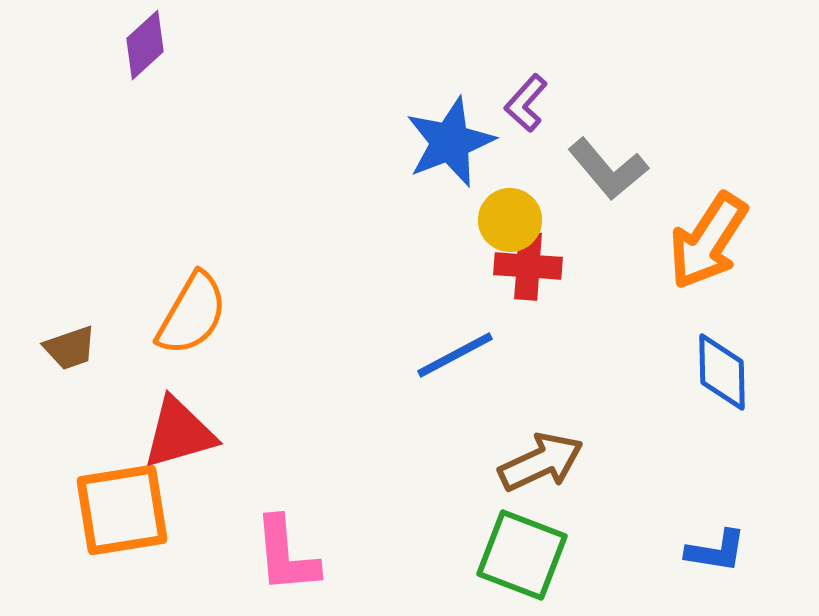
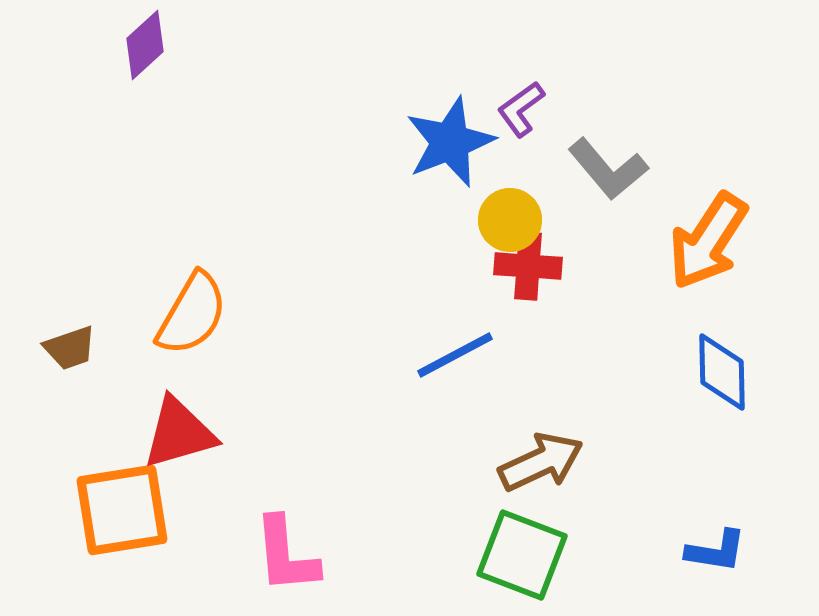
purple L-shape: moved 5 px left, 6 px down; rotated 12 degrees clockwise
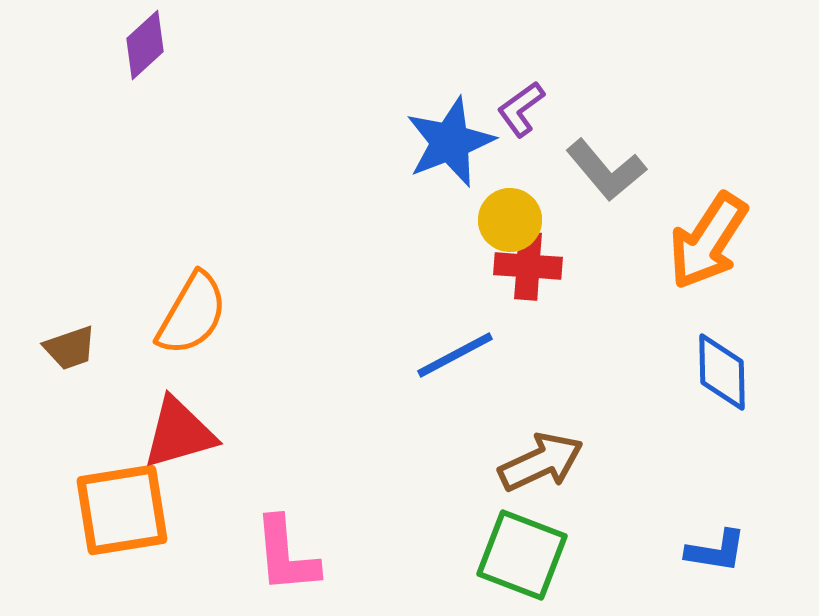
gray L-shape: moved 2 px left, 1 px down
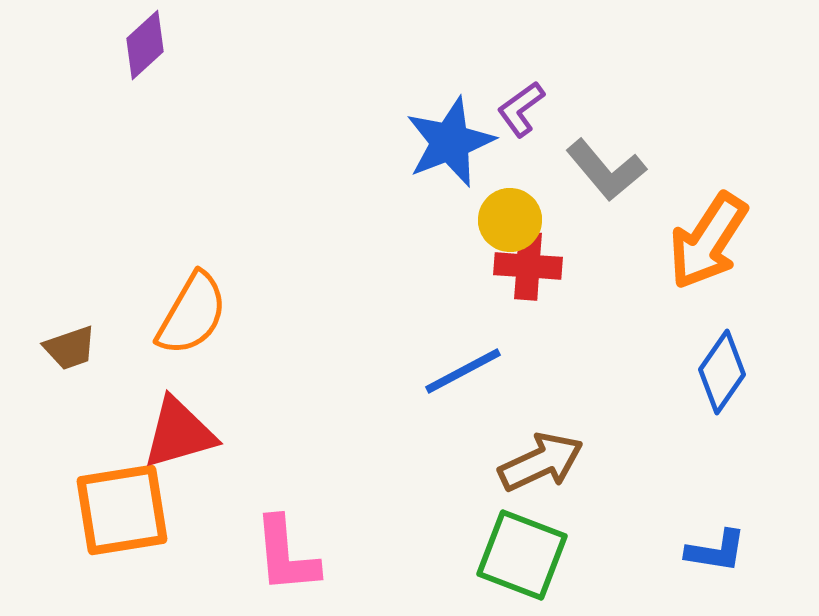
blue line: moved 8 px right, 16 px down
blue diamond: rotated 36 degrees clockwise
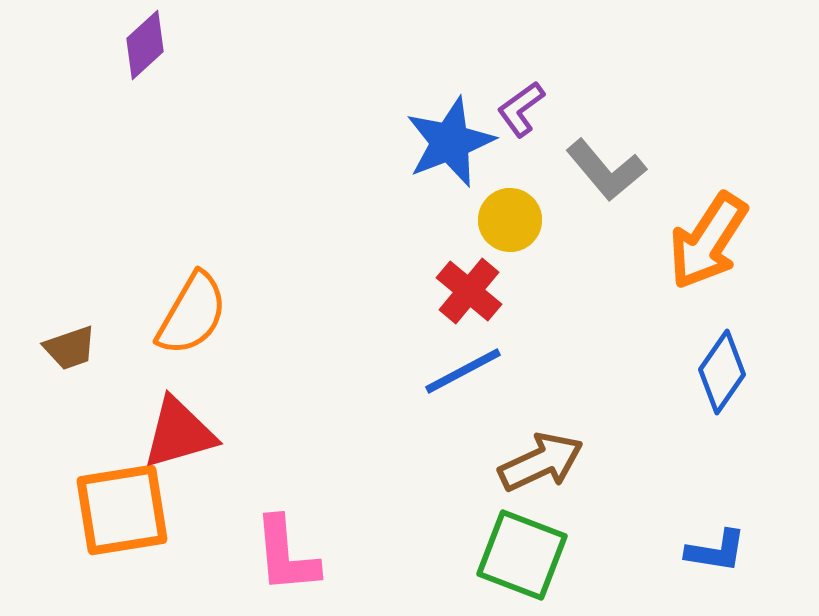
red cross: moved 59 px left, 25 px down; rotated 36 degrees clockwise
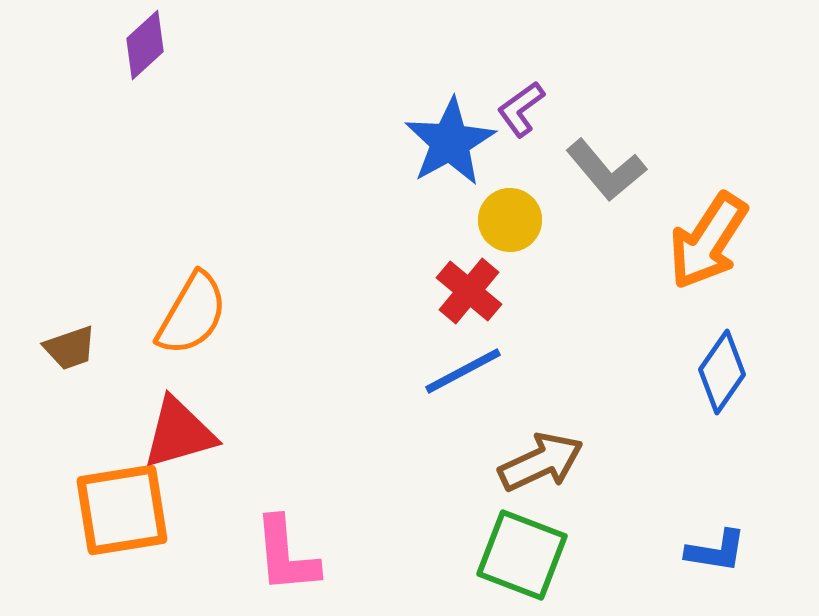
blue star: rotated 8 degrees counterclockwise
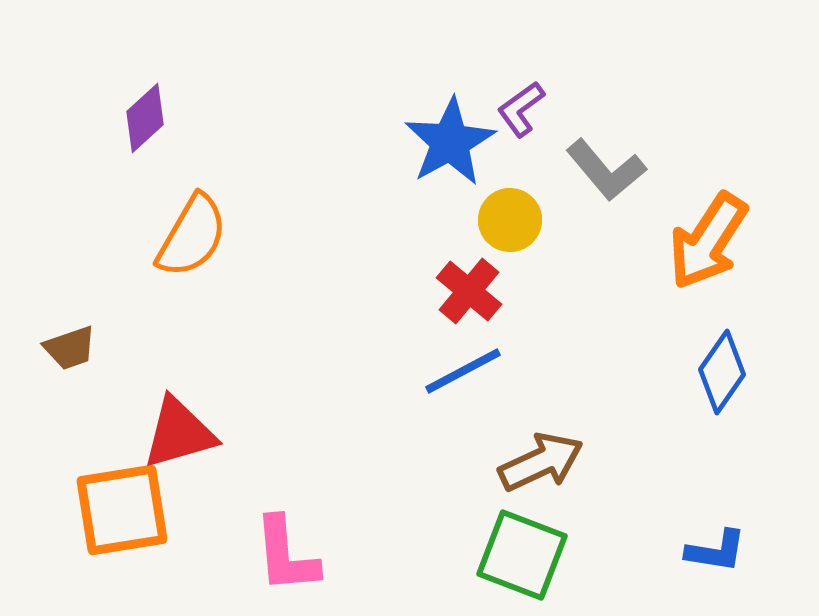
purple diamond: moved 73 px down
orange semicircle: moved 78 px up
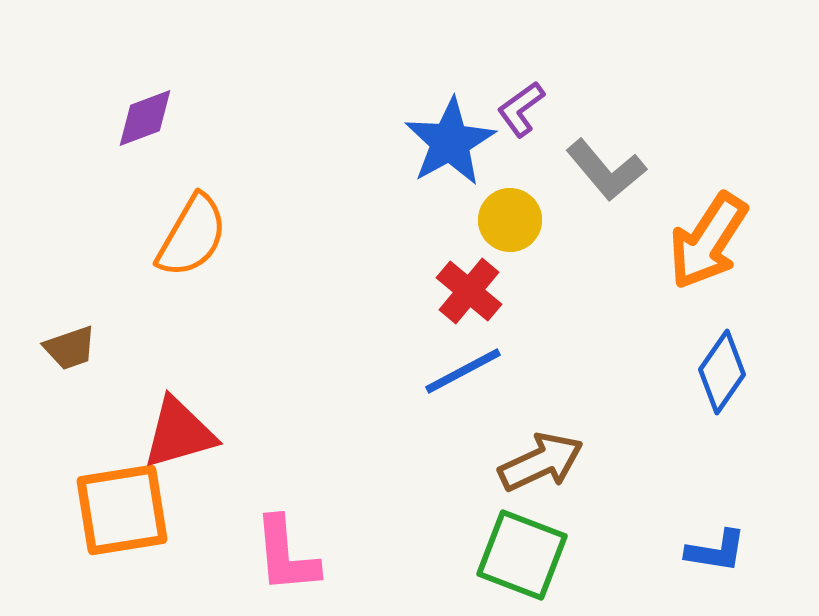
purple diamond: rotated 22 degrees clockwise
